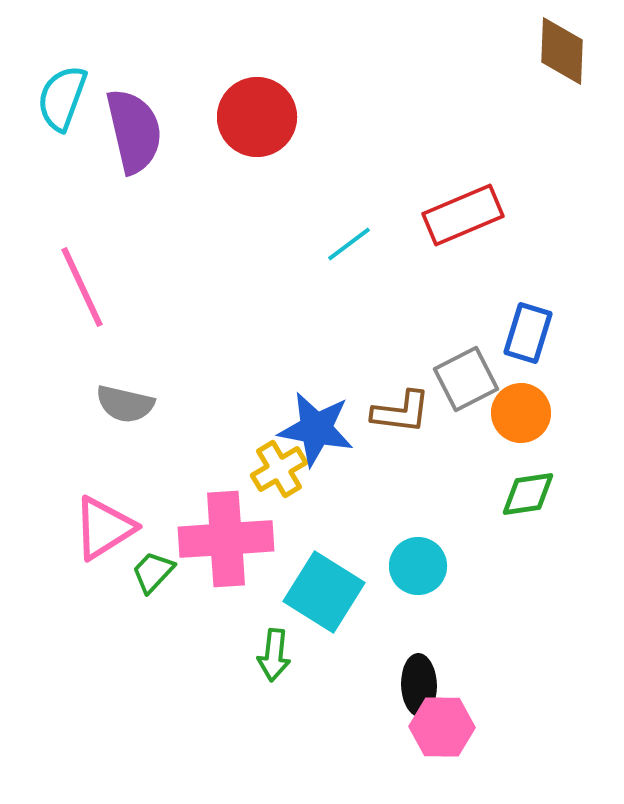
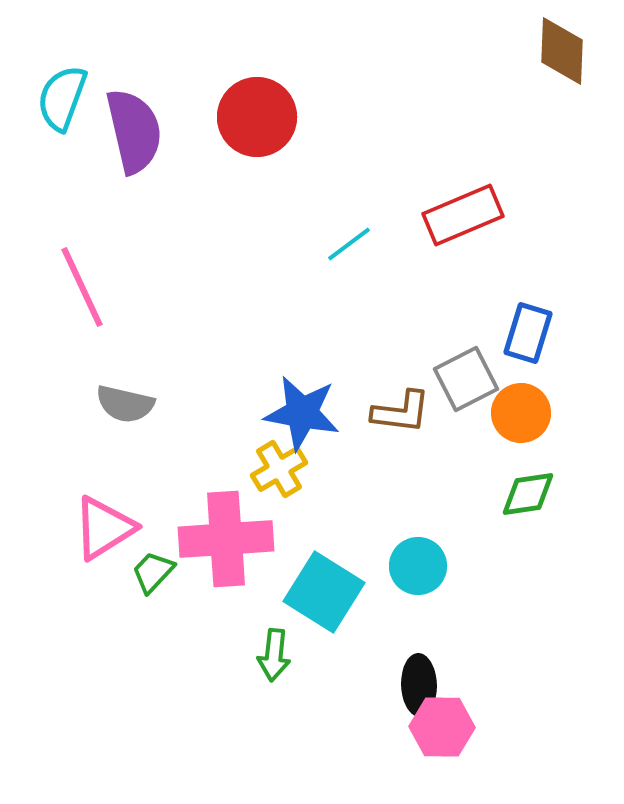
blue star: moved 14 px left, 16 px up
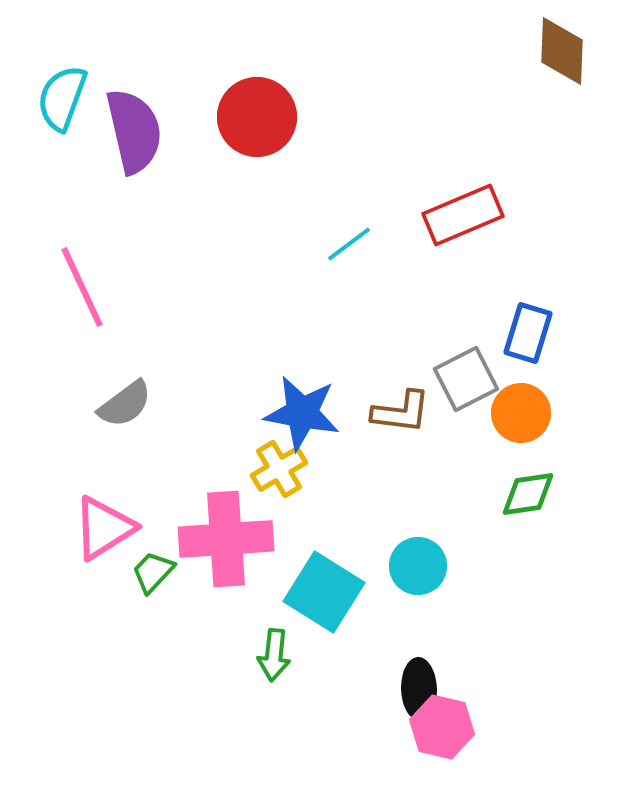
gray semicircle: rotated 50 degrees counterclockwise
black ellipse: moved 4 px down
pink hexagon: rotated 12 degrees clockwise
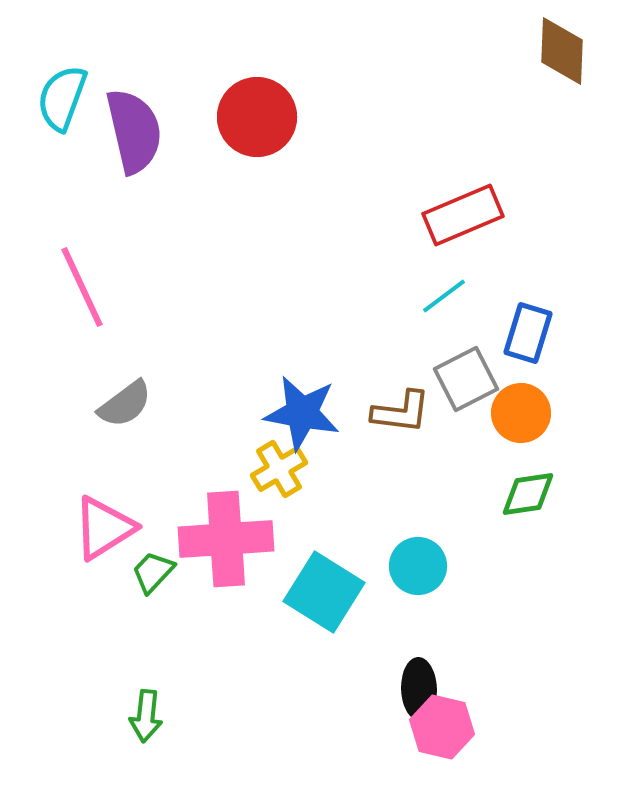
cyan line: moved 95 px right, 52 px down
green arrow: moved 128 px left, 61 px down
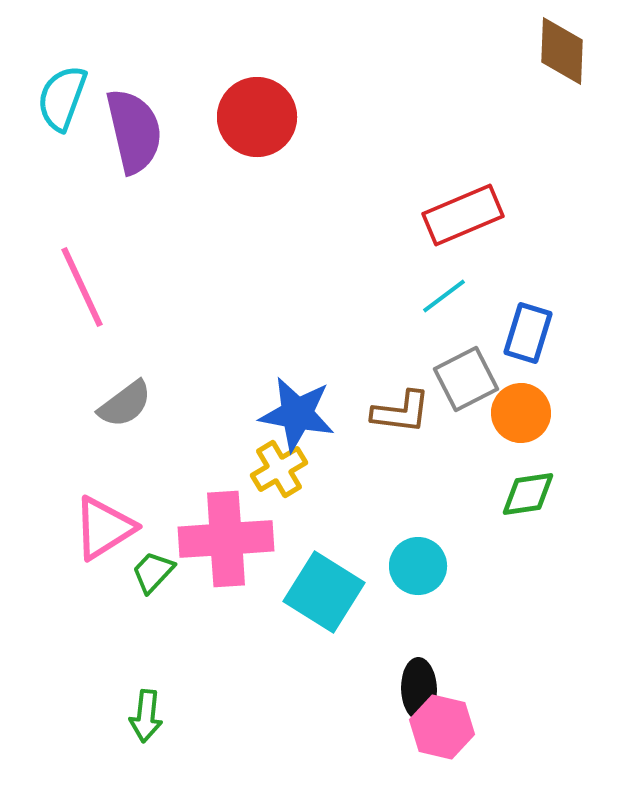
blue star: moved 5 px left, 1 px down
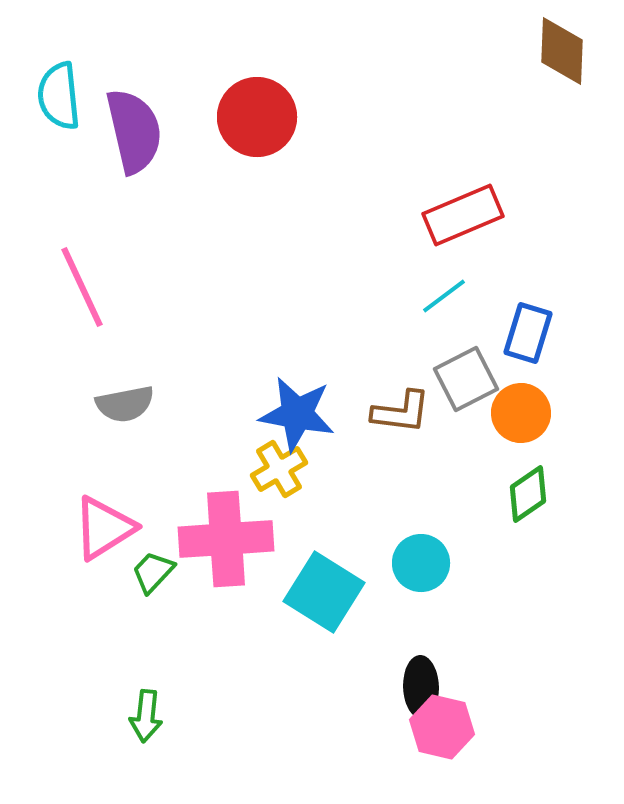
cyan semicircle: moved 3 px left, 2 px up; rotated 26 degrees counterclockwise
gray semicircle: rotated 26 degrees clockwise
green diamond: rotated 26 degrees counterclockwise
cyan circle: moved 3 px right, 3 px up
black ellipse: moved 2 px right, 2 px up
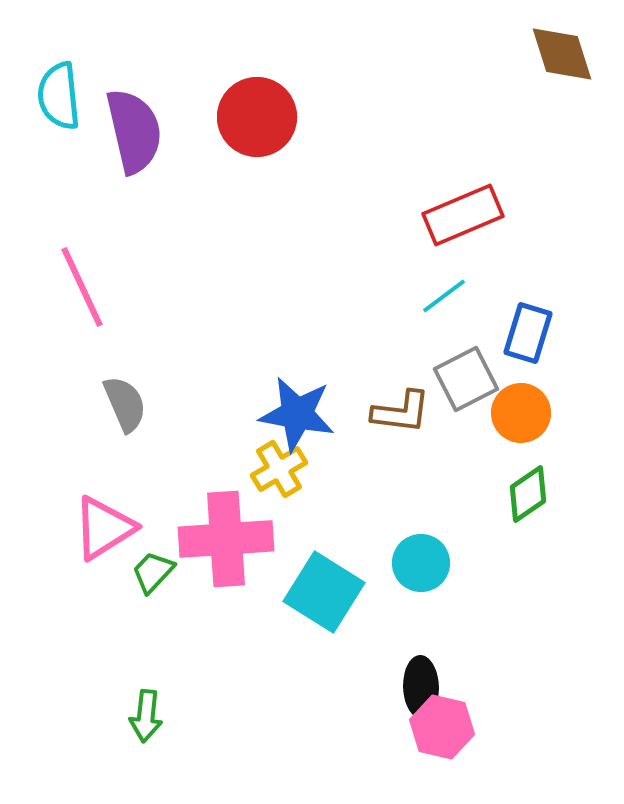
brown diamond: moved 3 px down; rotated 20 degrees counterclockwise
gray semicircle: rotated 102 degrees counterclockwise
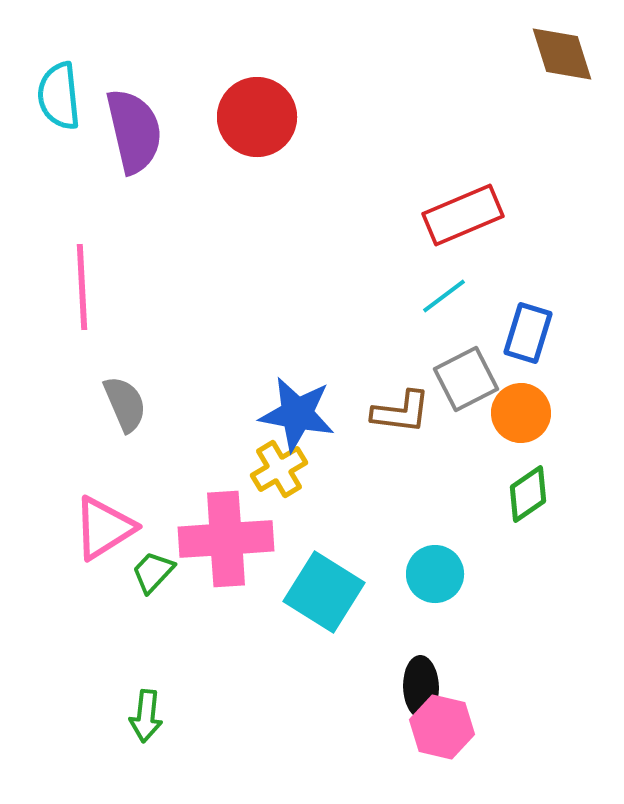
pink line: rotated 22 degrees clockwise
cyan circle: moved 14 px right, 11 px down
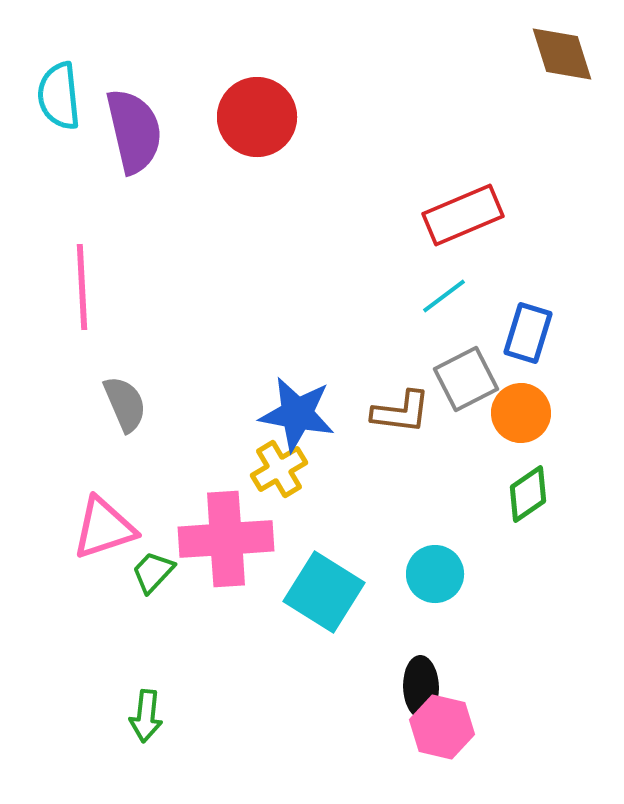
pink triangle: rotated 14 degrees clockwise
